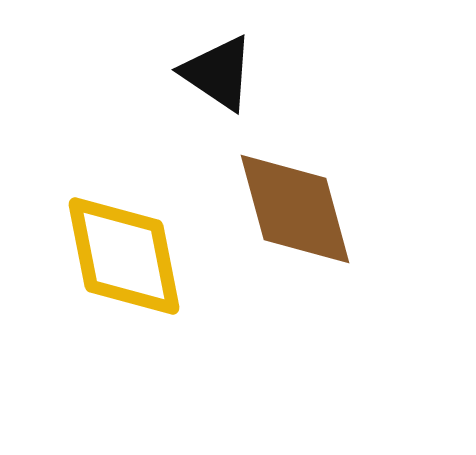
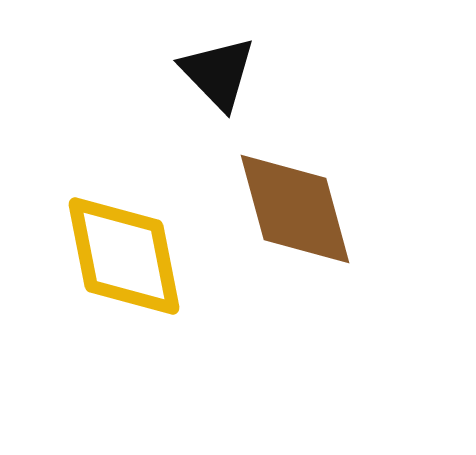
black triangle: rotated 12 degrees clockwise
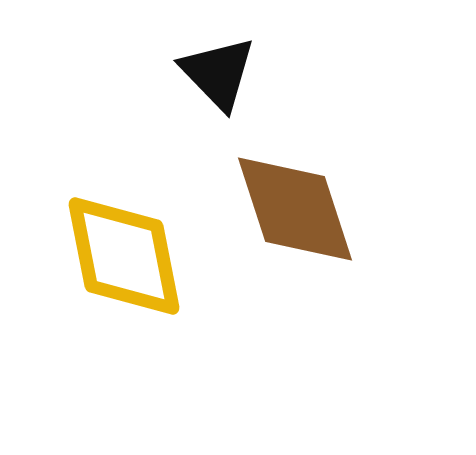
brown diamond: rotated 3 degrees counterclockwise
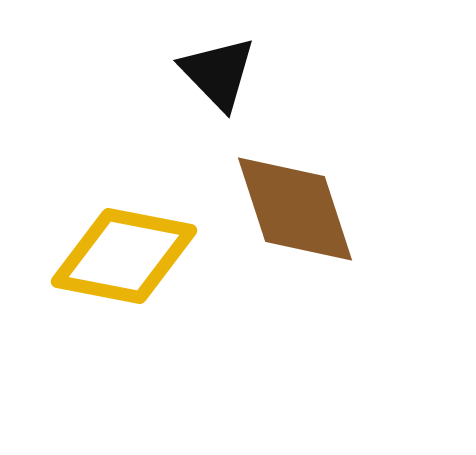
yellow diamond: rotated 68 degrees counterclockwise
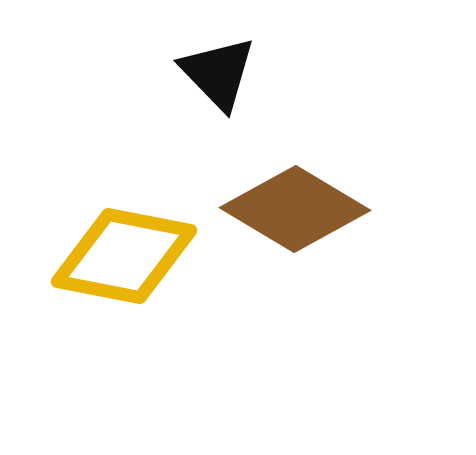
brown diamond: rotated 41 degrees counterclockwise
